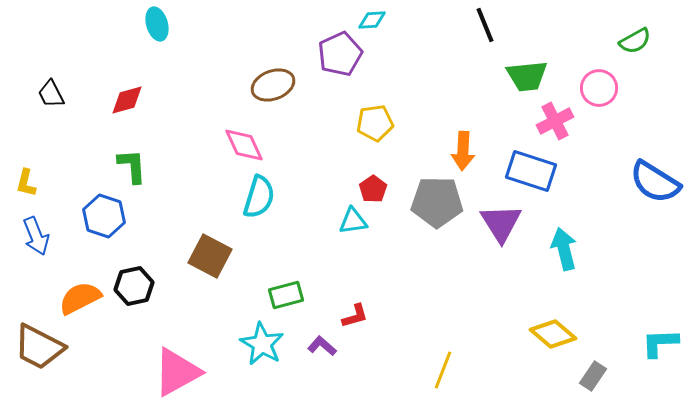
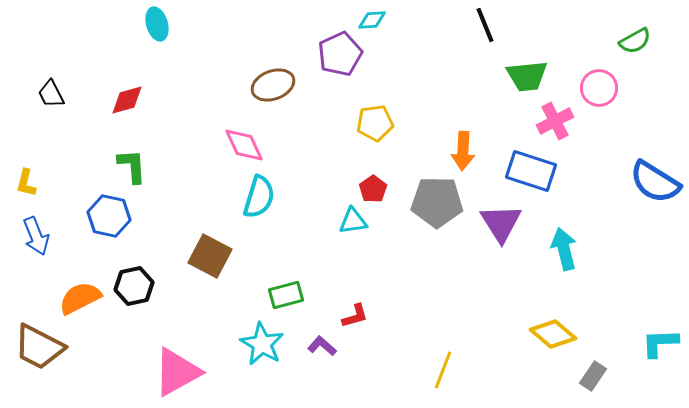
blue hexagon: moved 5 px right; rotated 6 degrees counterclockwise
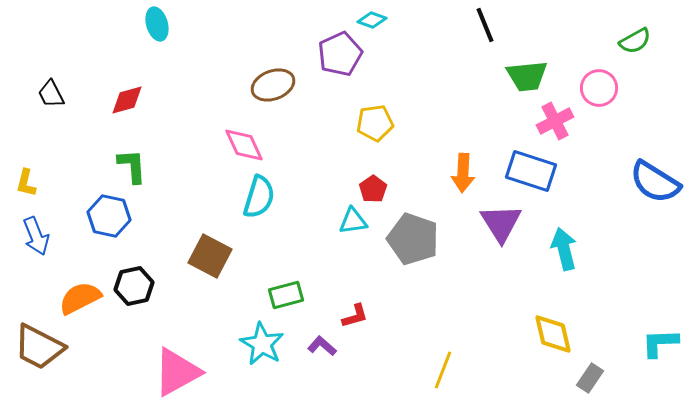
cyan diamond: rotated 24 degrees clockwise
orange arrow: moved 22 px down
gray pentagon: moved 24 px left, 37 px down; rotated 18 degrees clockwise
yellow diamond: rotated 36 degrees clockwise
gray rectangle: moved 3 px left, 2 px down
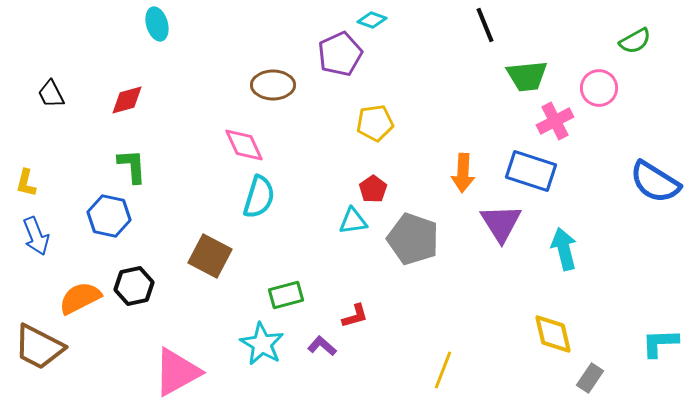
brown ellipse: rotated 21 degrees clockwise
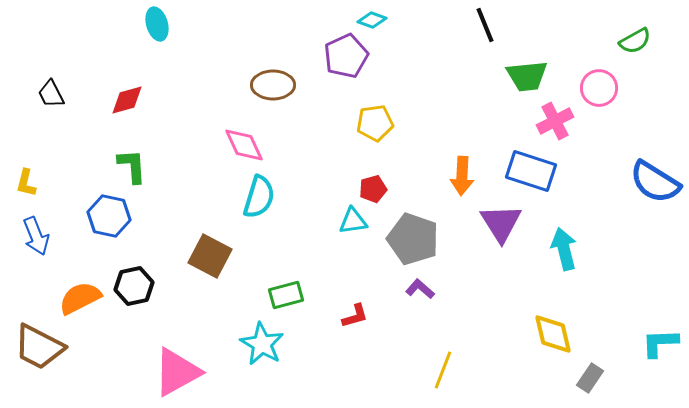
purple pentagon: moved 6 px right, 2 px down
orange arrow: moved 1 px left, 3 px down
red pentagon: rotated 20 degrees clockwise
purple L-shape: moved 98 px right, 57 px up
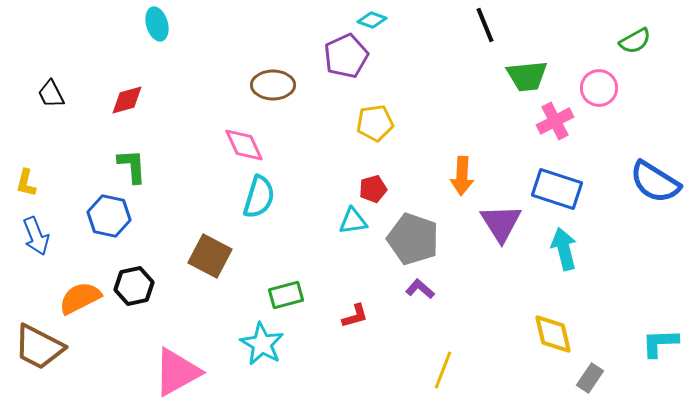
blue rectangle: moved 26 px right, 18 px down
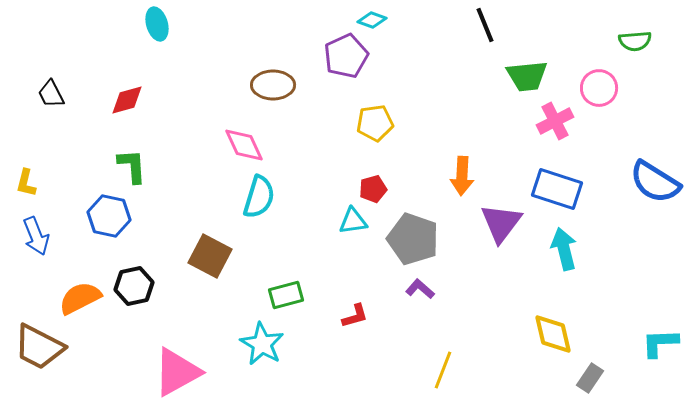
green semicircle: rotated 24 degrees clockwise
purple triangle: rotated 9 degrees clockwise
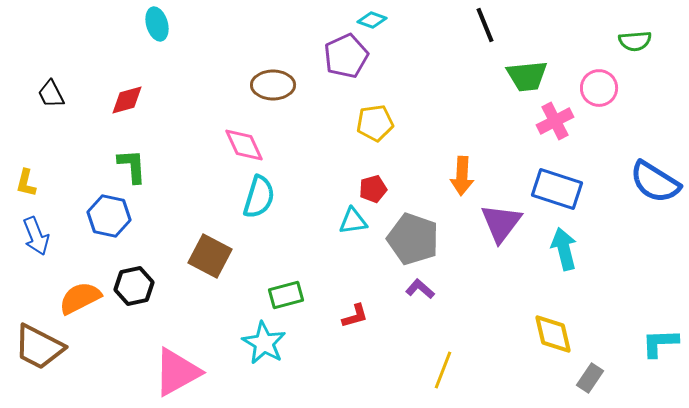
cyan star: moved 2 px right, 1 px up
